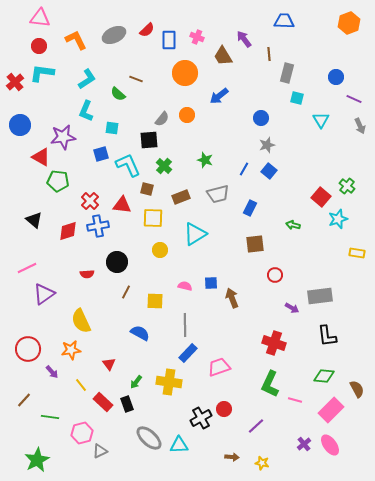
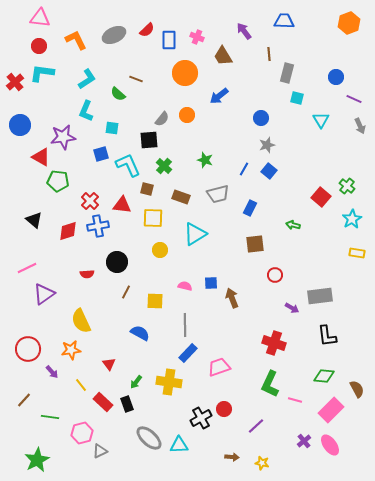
purple arrow at (244, 39): moved 8 px up
brown rectangle at (181, 197): rotated 42 degrees clockwise
cyan star at (338, 219): moved 14 px right; rotated 12 degrees counterclockwise
purple cross at (304, 444): moved 3 px up
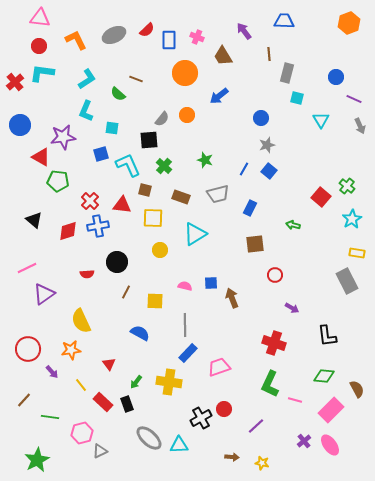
brown square at (147, 189): moved 2 px left, 1 px down
gray rectangle at (320, 296): moved 27 px right, 15 px up; rotated 70 degrees clockwise
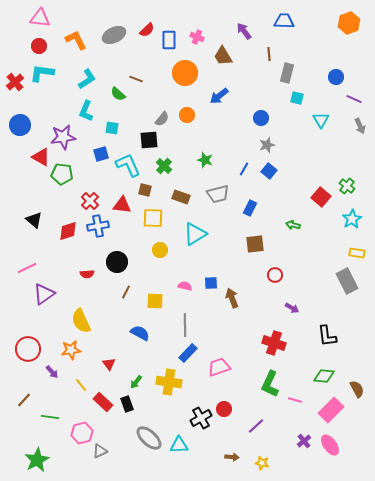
green pentagon at (58, 181): moved 4 px right, 7 px up
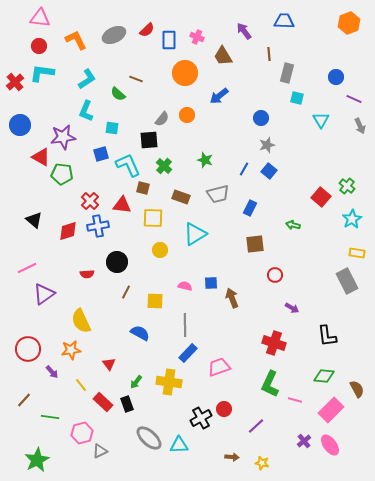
brown square at (145, 190): moved 2 px left, 2 px up
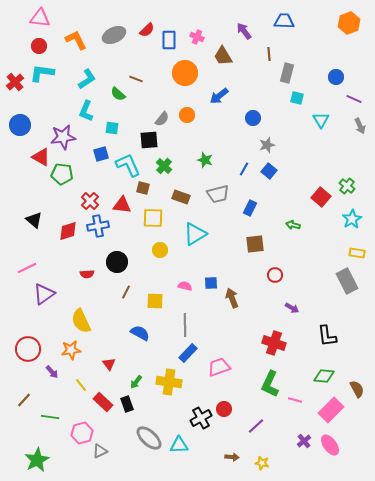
blue circle at (261, 118): moved 8 px left
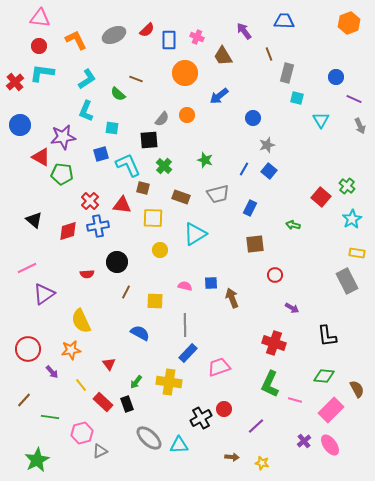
brown line at (269, 54): rotated 16 degrees counterclockwise
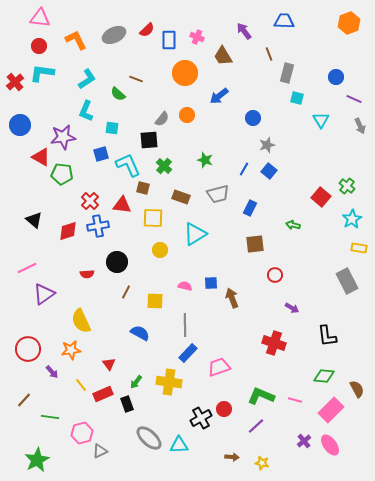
yellow rectangle at (357, 253): moved 2 px right, 5 px up
green L-shape at (270, 384): moved 9 px left, 12 px down; rotated 88 degrees clockwise
red rectangle at (103, 402): moved 8 px up; rotated 66 degrees counterclockwise
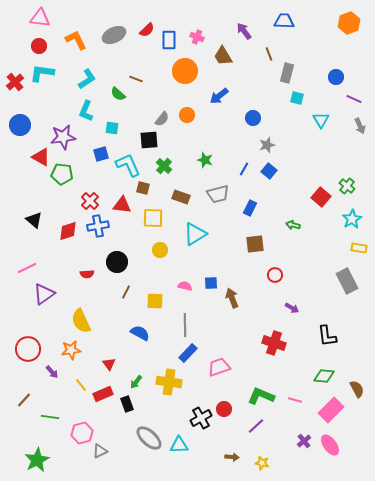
orange circle at (185, 73): moved 2 px up
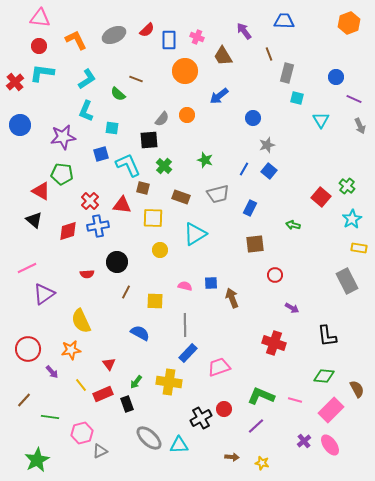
red triangle at (41, 157): moved 34 px down
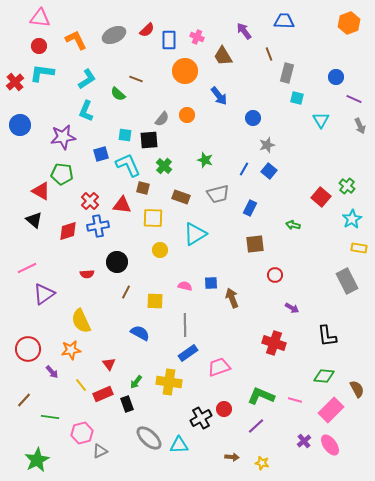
blue arrow at (219, 96): rotated 90 degrees counterclockwise
cyan square at (112, 128): moved 13 px right, 7 px down
blue rectangle at (188, 353): rotated 12 degrees clockwise
